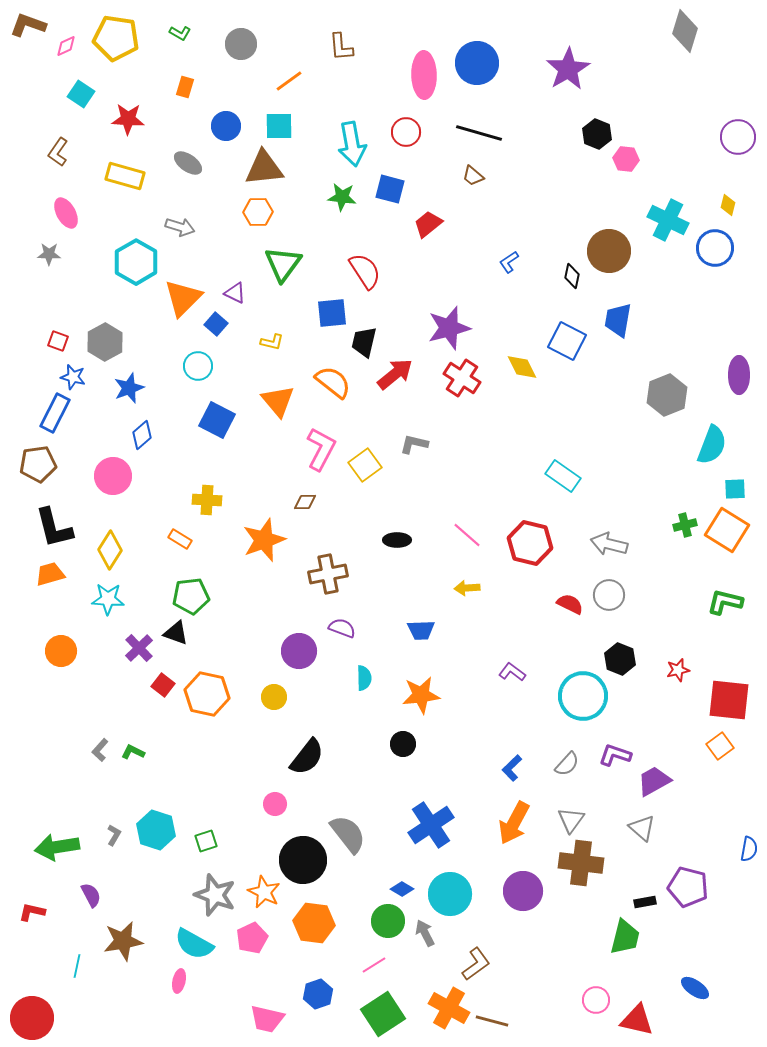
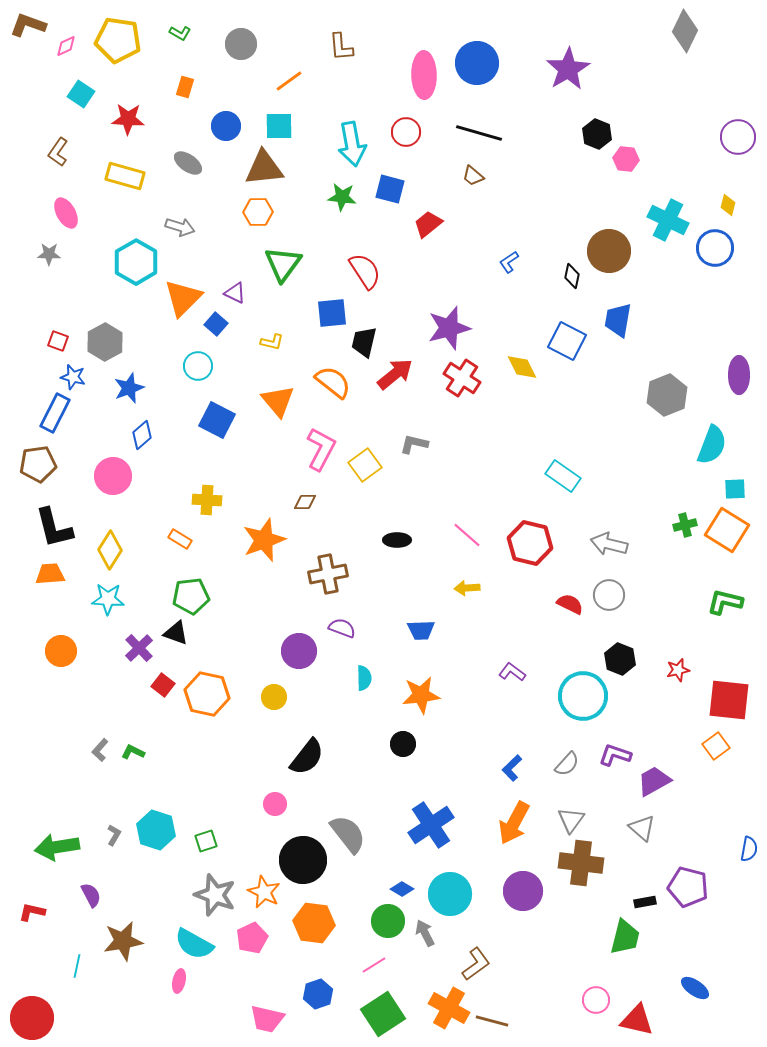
gray diamond at (685, 31): rotated 9 degrees clockwise
yellow pentagon at (116, 38): moved 2 px right, 2 px down
orange trapezoid at (50, 574): rotated 12 degrees clockwise
orange square at (720, 746): moved 4 px left
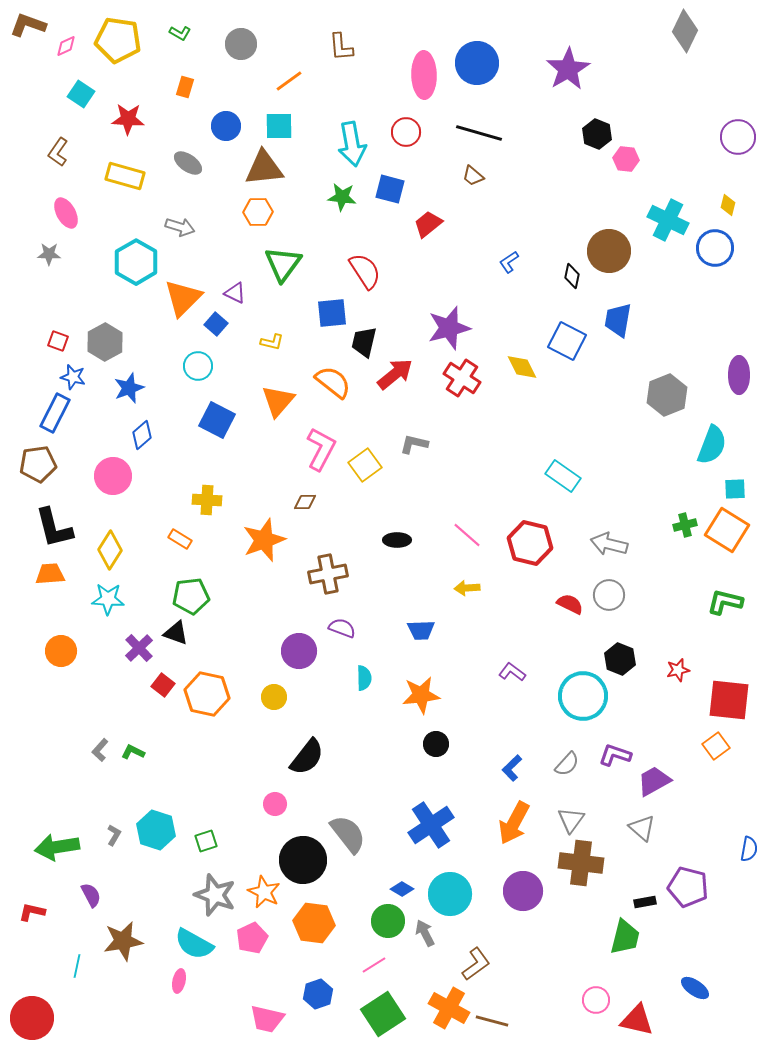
orange triangle at (278, 401): rotated 21 degrees clockwise
black circle at (403, 744): moved 33 px right
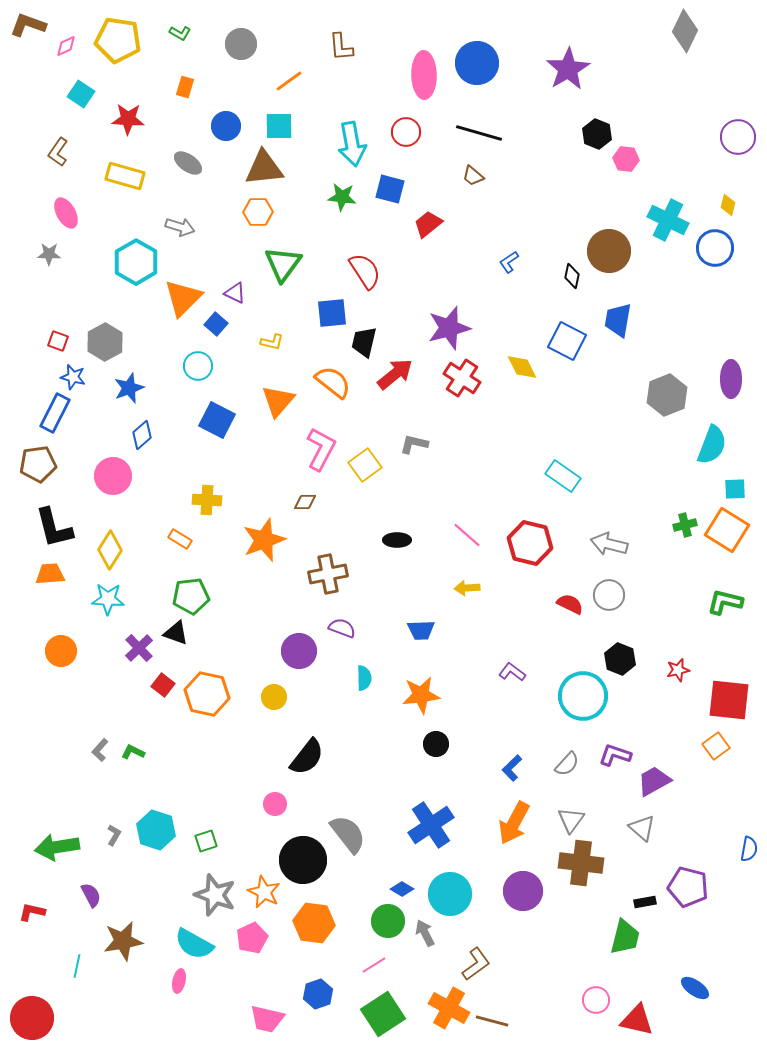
purple ellipse at (739, 375): moved 8 px left, 4 px down
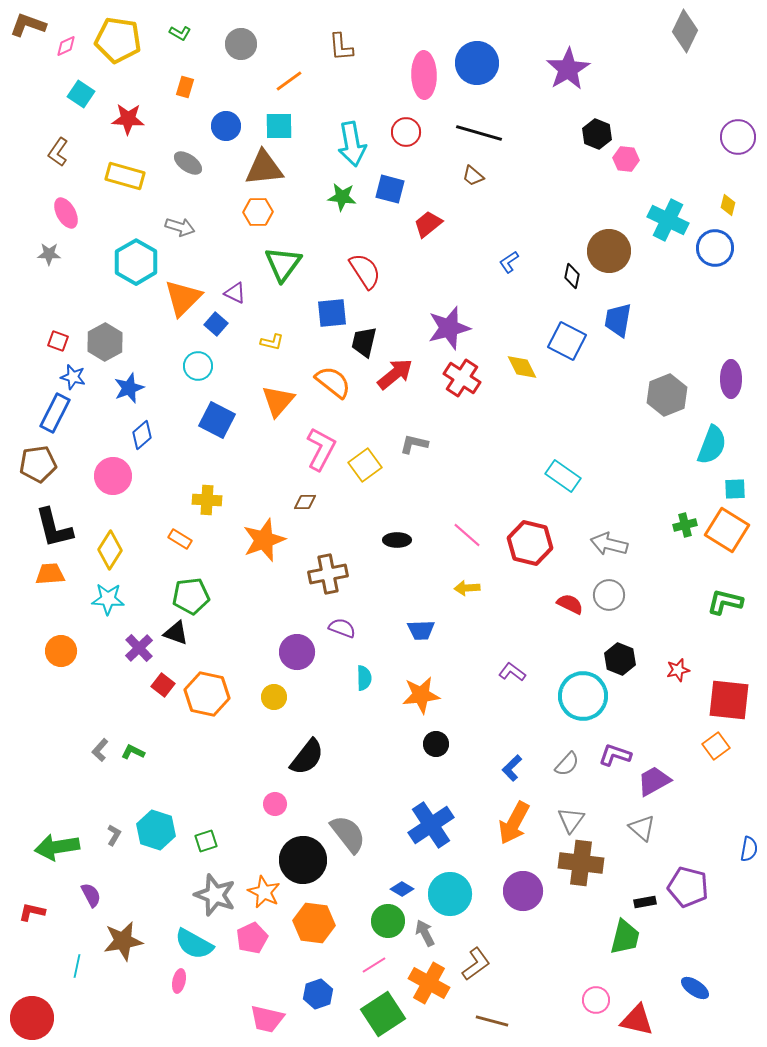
purple circle at (299, 651): moved 2 px left, 1 px down
orange cross at (449, 1008): moved 20 px left, 25 px up
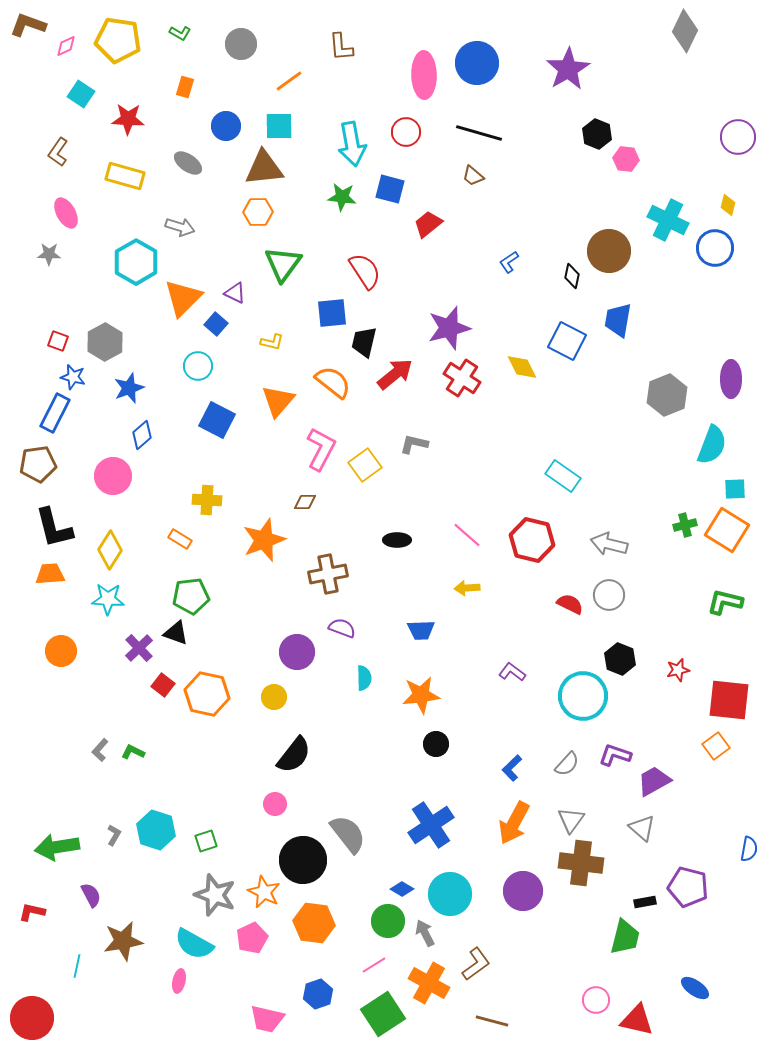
red hexagon at (530, 543): moved 2 px right, 3 px up
black semicircle at (307, 757): moved 13 px left, 2 px up
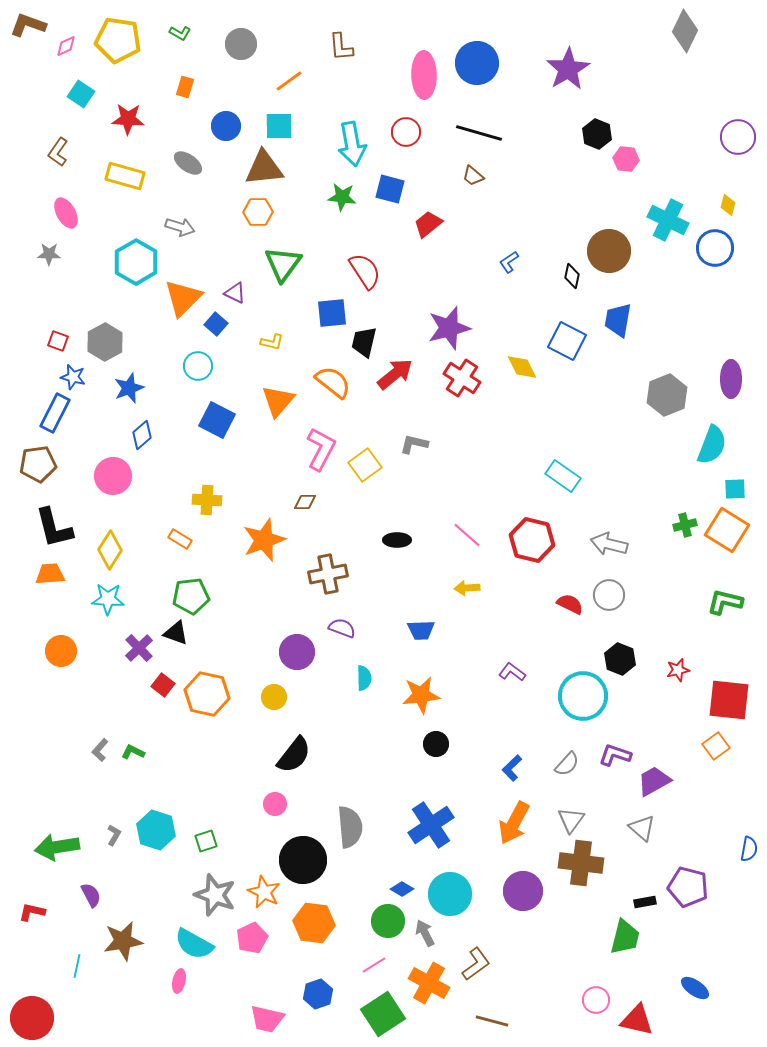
gray semicircle at (348, 834): moved 2 px right, 7 px up; rotated 33 degrees clockwise
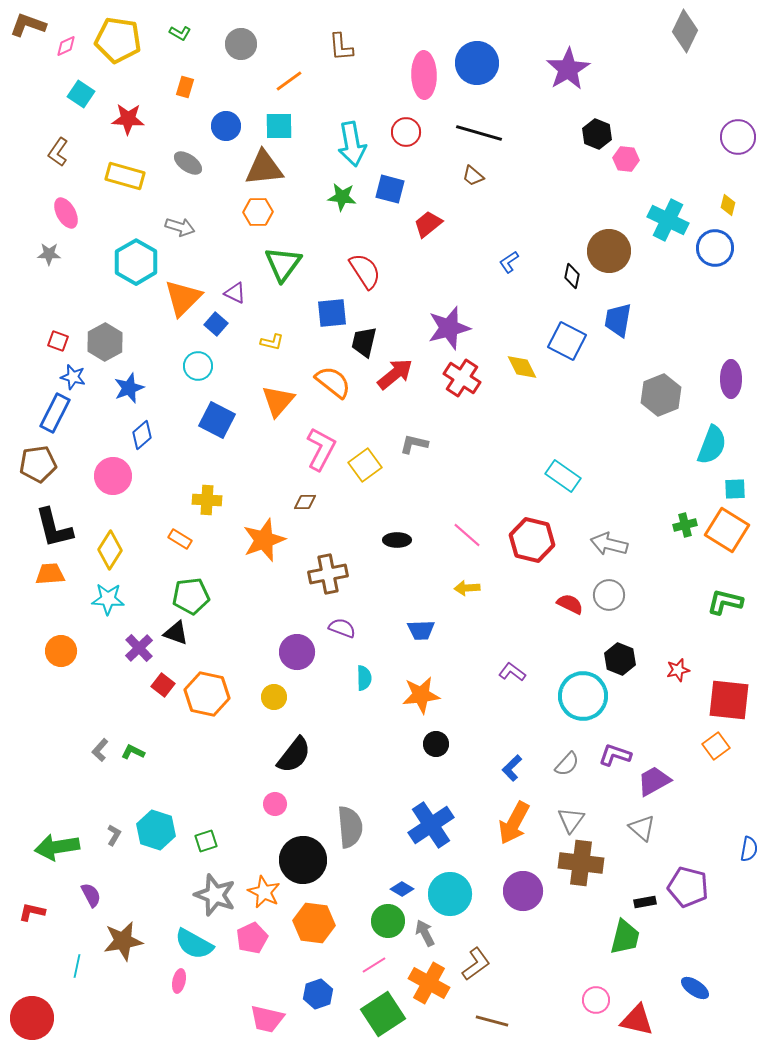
gray hexagon at (667, 395): moved 6 px left
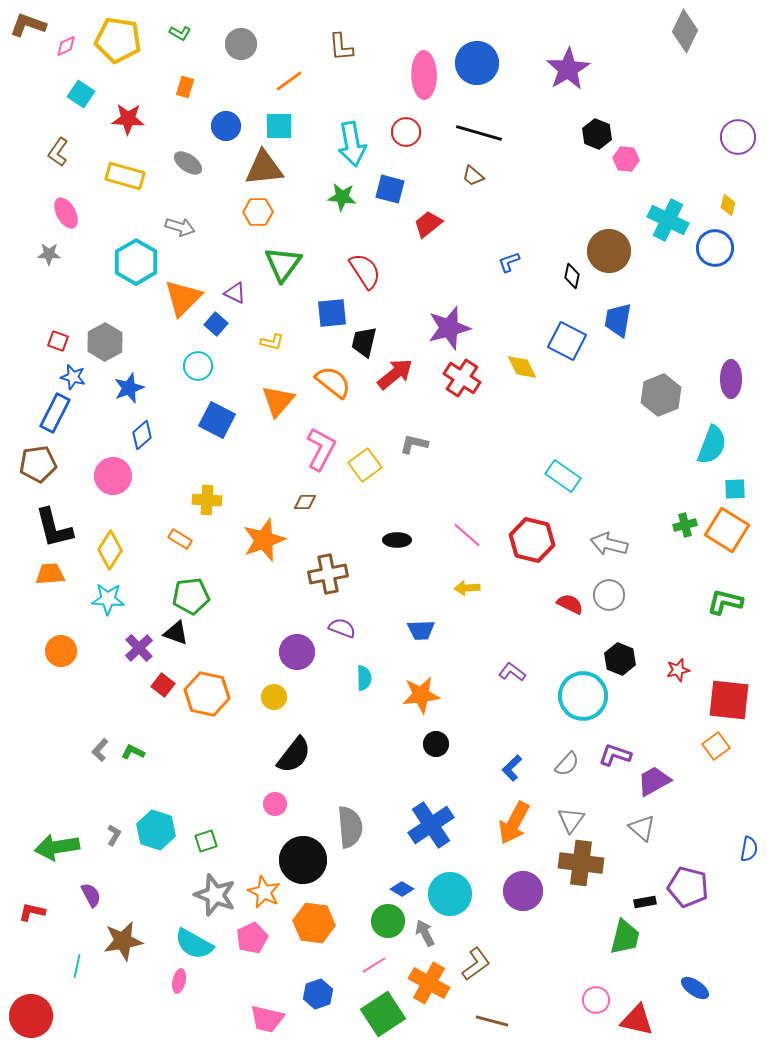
blue L-shape at (509, 262): rotated 15 degrees clockwise
red circle at (32, 1018): moved 1 px left, 2 px up
